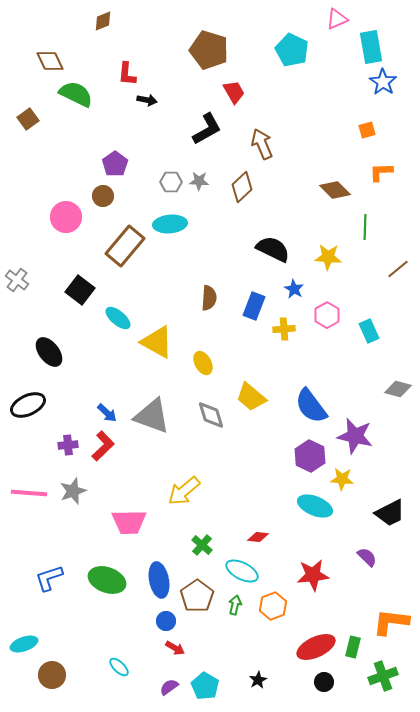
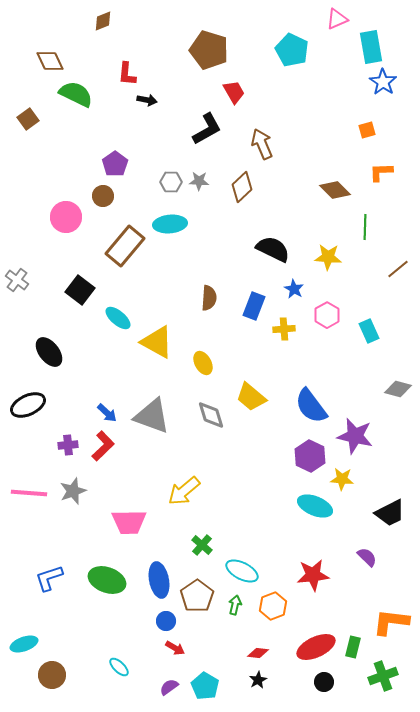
red diamond at (258, 537): moved 116 px down
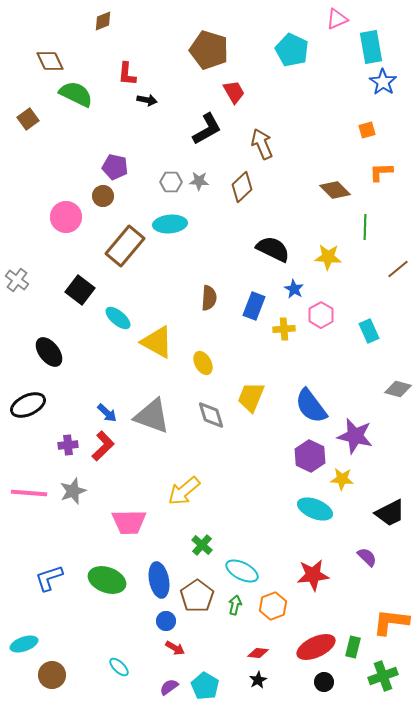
purple pentagon at (115, 164): moved 3 px down; rotated 25 degrees counterclockwise
pink hexagon at (327, 315): moved 6 px left
yellow trapezoid at (251, 397): rotated 72 degrees clockwise
cyan ellipse at (315, 506): moved 3 px down
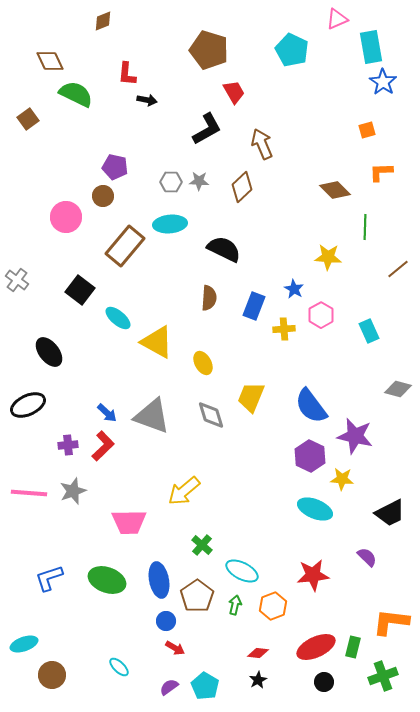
black semicircle at (273, 249): moved 49 px left
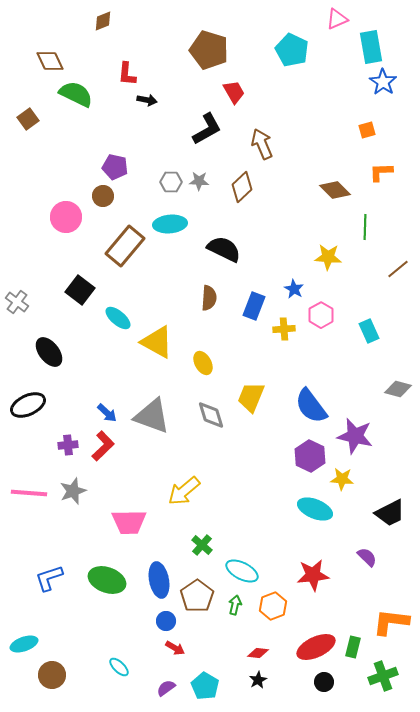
gray cross at (17, 280): moved 22 px down
purple semicircle at (169, 687): moved 3 px left, 1 px down
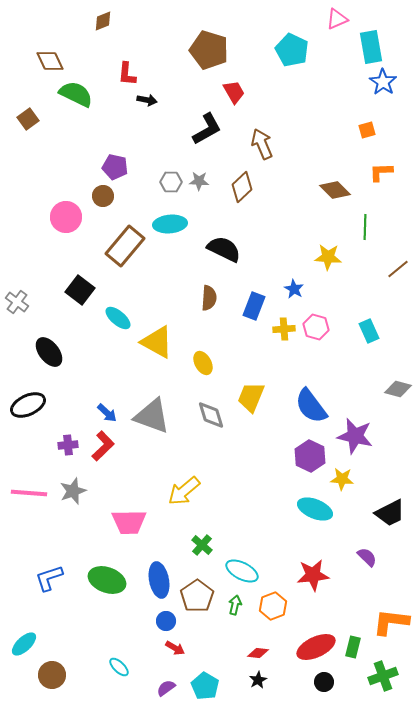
pink hexagon at (321, 315): moved 5 px left, 12 px down; rotated 15 degrees counterclockwise
cyan ellipse at (24, 644): rotated 24 degrees counterclockwise
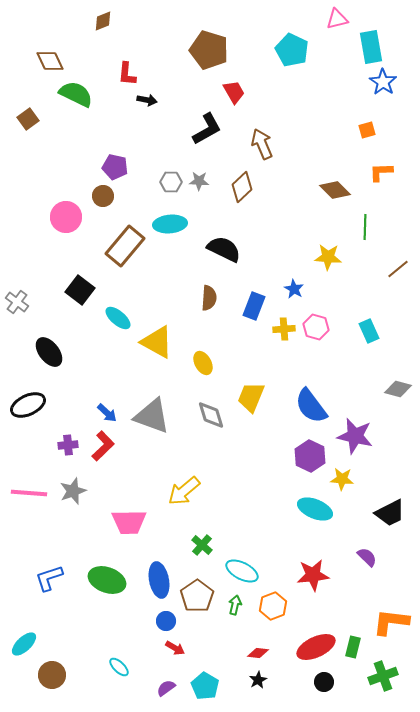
pink triangle at (337, 19): rotated 10 degrees clockwise
